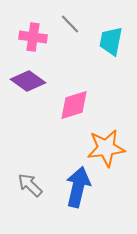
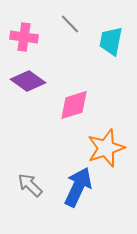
pink cross: moved 9 px left
orange star: rotated 12 degrees counterclockwise
blue arrow: rotated 12 degrees clockwise
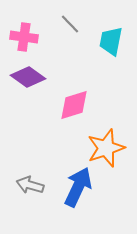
purple diamond: moved 4 px up
gray arrow: rotated 28 degrees counterclockwise
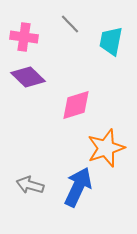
purple diamond: rotated 8 degrees clockwise
pink diamond: moved 2 px right
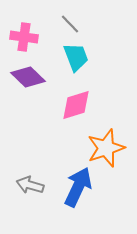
cyan trapezoid: moved 35 px left, 16 px down; rotated 148 degrees clockwise
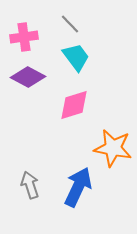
pink cross: rotated 16 degrees counterclockwise
cyan trapezoid: rotated 16 degrees counterclockwise
purple diamond: rotated 16 degrees counterclockwise
pink diamond: moved 2 px left
orange star: moved 7 px right; rotated 30 degrees clockwise
gray arrow: rotated 56 degrees clockwise
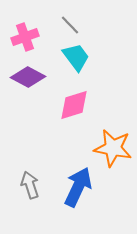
gray line: moved 1 px down
pink cross: moved 1 px right; rotated 12 degrees counterclockwise
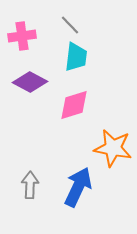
pink cross: moved 3 px left, 1 px up; rotated 12 degrees clockwise
cyan trapezoid: rotated 44 degrees clockwise
purple diamond: moved 2 px right, 5 px down
gray arrow: rotated 20 degrees clockwise
